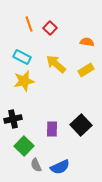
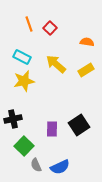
black square: moved 2 px left; rotated 10 degrees clockwise
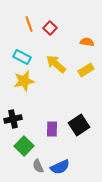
gray semicircle: moved 2 px right, 1 px down
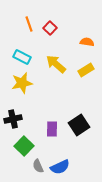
yellow star: moved 2 px left, 2 px down
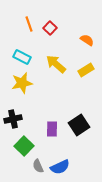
orange semicircle: moved 2 px up; rotated 24 degrees clockwise
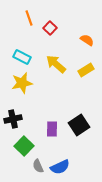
orange line: moved 6 px up
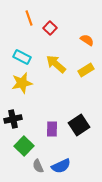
blue semicircle: moved 1 px right, 1 px up
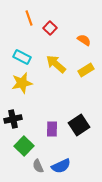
orange semicircle: moved 3 px left
